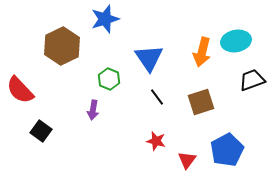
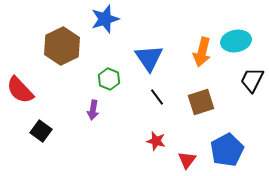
black trapezoid: rotated 44 degrees counterclockwise
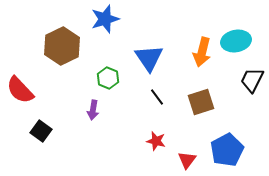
green hexagon: moved 1 px left, 1 px up
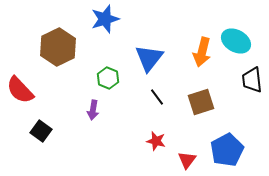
cyan ellipse: rotated 40 degrees clockwise
brown hexagon: moved 4 px left, 1 px down
blue triangle: rotated 12 degrees clockwise
black trapezoid: rotated 32 degrees counterclockwise
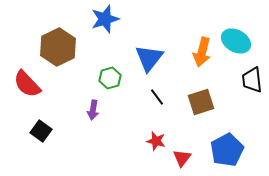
green hexagon: moved 2 px right; rotated 20 degrees clockwise
red semicircle: moved 7 px right, 6 px up
red triangle: moved 5 px left, 2 px up
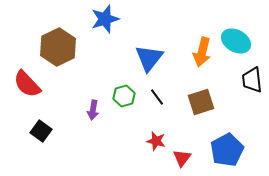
green hexagon: moved 14 px right, 18 px down
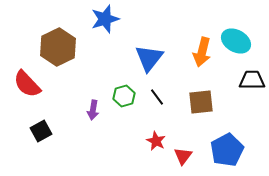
black trapezoid: rotated 96 degrees clockwise
brown square: rotated 12 degrees clockwise
black square: rotated 25 degrees clockwise
red star: rotated 12 degrees clockwise
red triangle: moved 1 px right, 2 px up
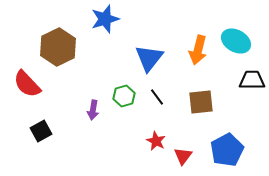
orange arrow: moved 4 px left, 2 px up
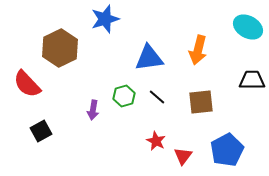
cyan ellipse: moved 12 px right, 14 px up
brown hexagon: moved 2 px right, 1 px down
blue triangle: rotated 44 degrees clockwise
black line: rotated 12 degrees counterclockwise
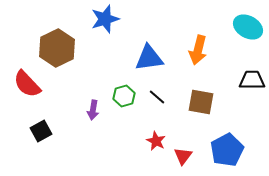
brown hexagon: moved 3 px left
brown square: rotated 16 degrees clockwise
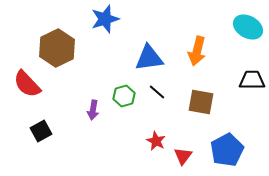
orange arrow: moved 1 px left, 1 px down
black line: moved 5 px up
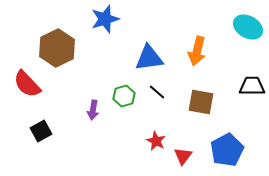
black trapezoid: moved 6 px down
